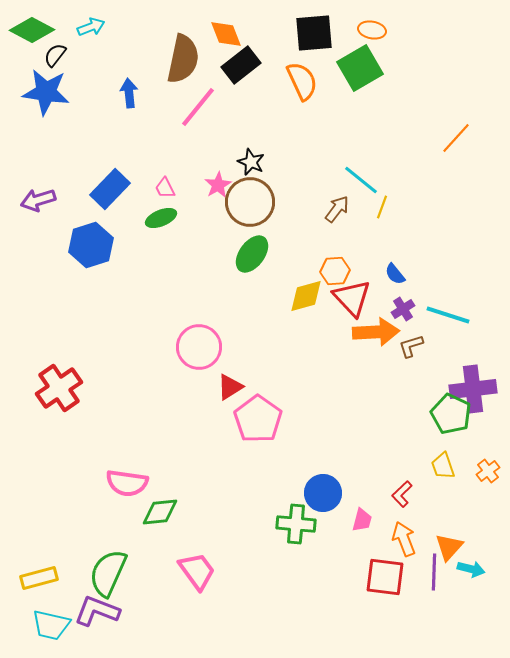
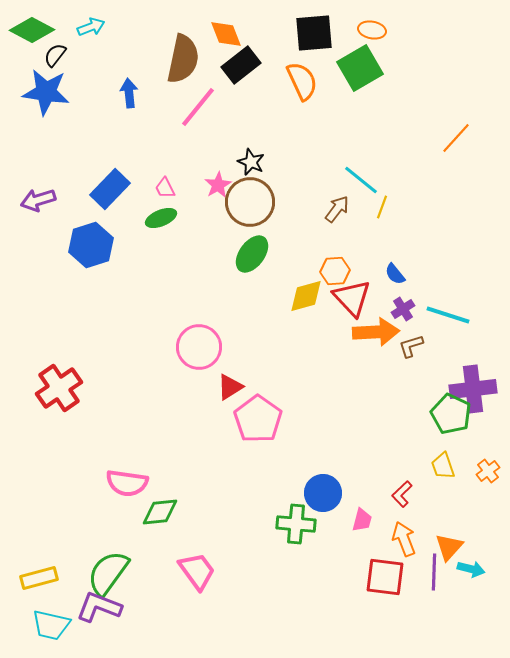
green semicircle at (108, 573): rotated 12 degrees clockwise
purple L-shape at (97, 611): moved 2 px right, 4 px up
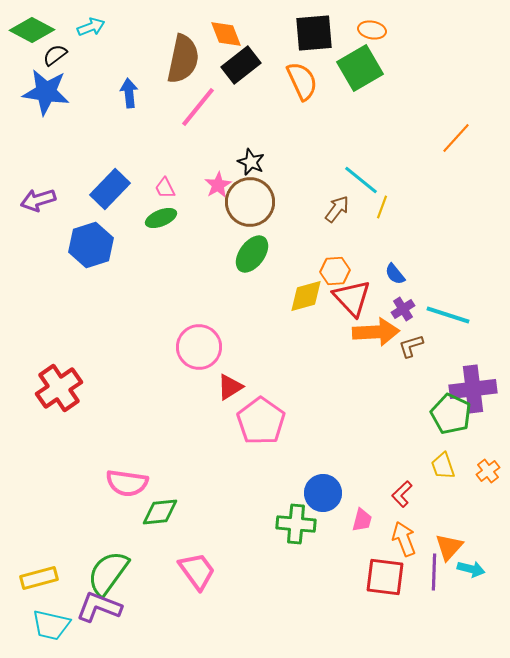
black semicircle at (55, 55): rotated 15 degrees clockwise
pink pentagon at (258, 419): moved 3 px right, 2 px down
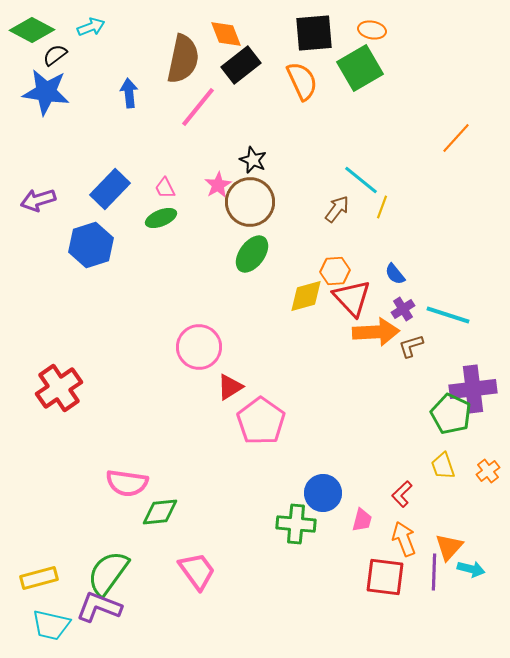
black star at (251, 162): moved 2 px right, 2 px up
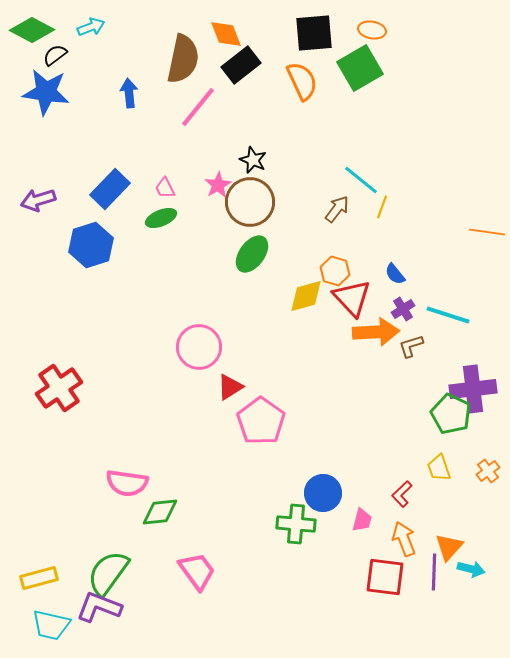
orange line at (456, 138): moved 31 px right, 94 px down; rotated 56 degrees clockwise
orange hexagon at (335, 271): rotated 20 degrees clockwise
yellow trapezoid at (443, 466): moved 4 px left, 2 px down
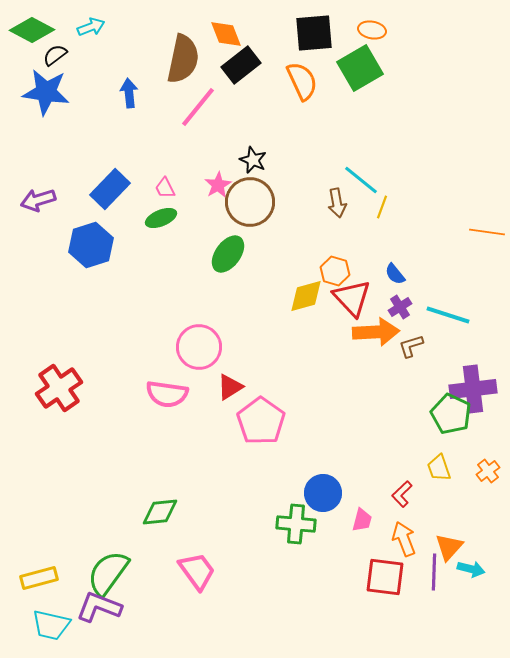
brown arrow at (337, 209): moved 6 px up; rotated 132 degrees clockwise
green ellipse at (252, 254): moved 24 px left
purple cross at (403, 309): moved 3 px left, 2 px up
pink semicircle at (127, 483): moved 40 px right, 89 px up
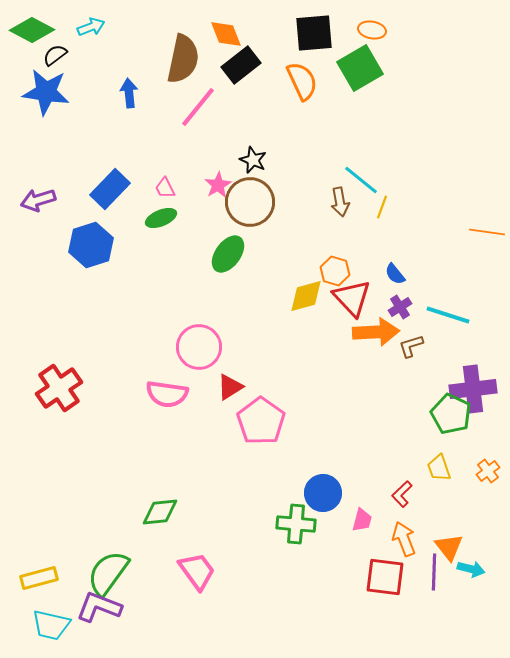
brown arrow at (337, 203): moved 3 px right, 1 px up
orange triangle at (449, 547): rotated 20 degrees counterclockwise
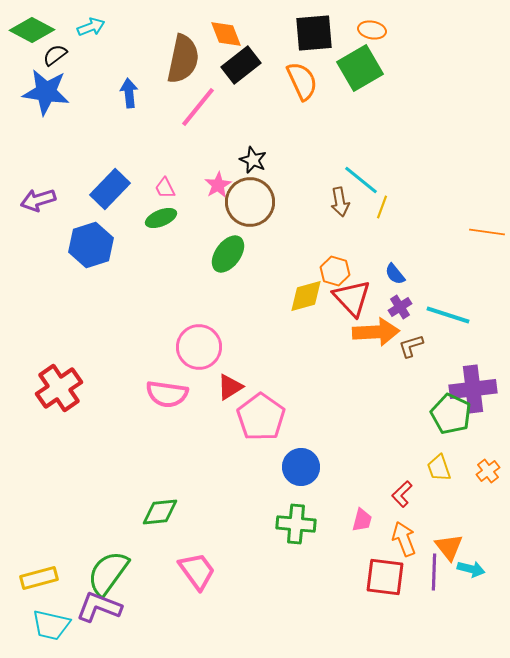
pink pentagon at (261, 421): moved 4 px up
blue circle at (323, 493): moved 22 px left, 26 px up
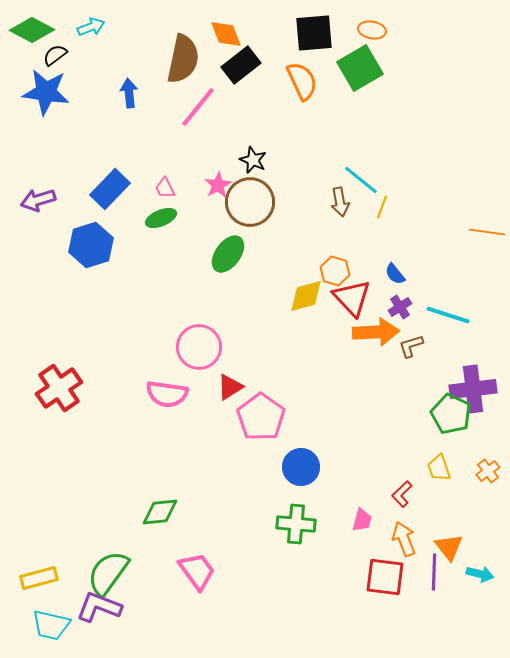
cyan arrow at (471, 569): moved 9 px right, 5 px down
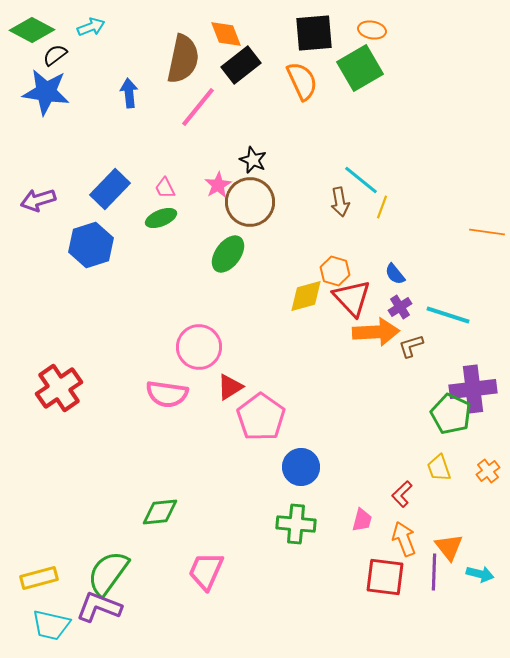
pink trapezoid at (197, 571): moved 9 px right; rotated 120 degrees counterclockwise
